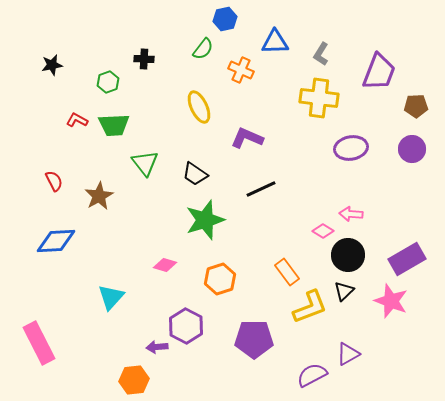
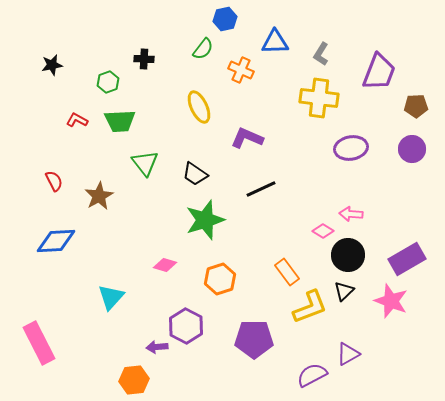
green trapezoid at (114, 125): moved 6 px right, 4 px up
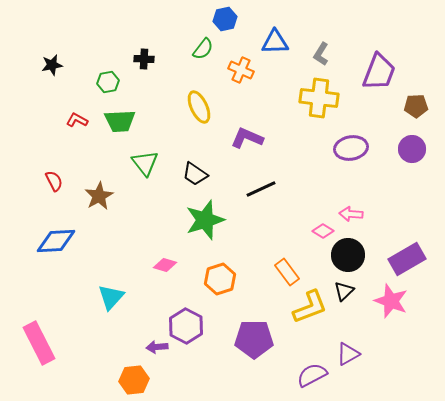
green hexagon at (108, 82): rotated 10 degrees clockwise
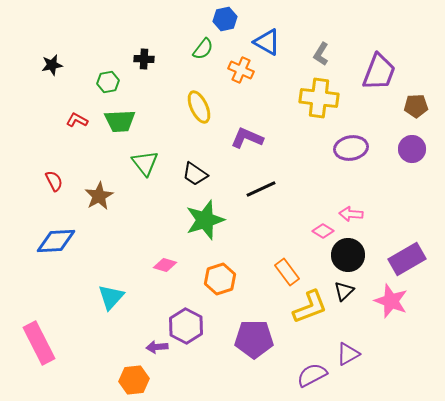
blue triangle at (275, 42): moved 8 px left; rotated 32 degrees clockwise
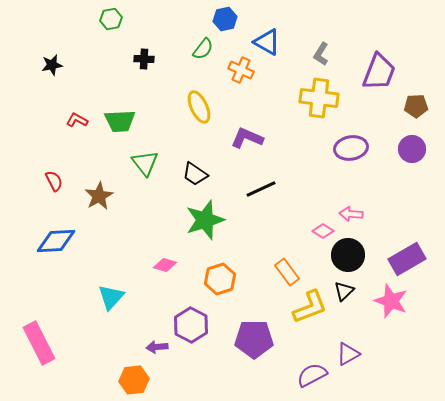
green hexagon at (108, 82): moved 3 px right, 63 px up
purple hexagon at (186, 326): moved 5 px right, 1 px up
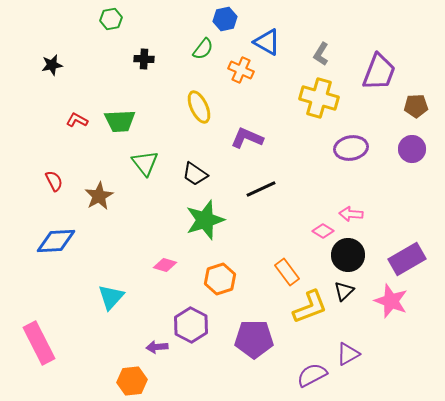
yellow cross at (319, 98): rotated 9 degrees clockwise
orange hexagon at (134, 380): moved 2 px left, 1 px down
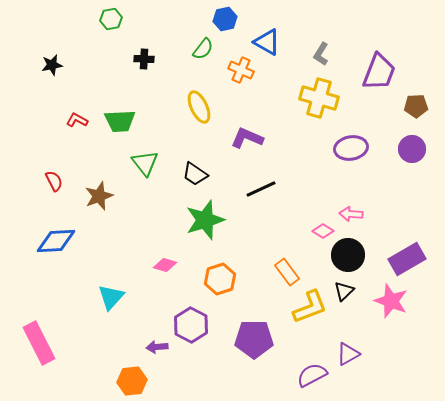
brown star at (99, 196): rotated 8 degrees clockwise
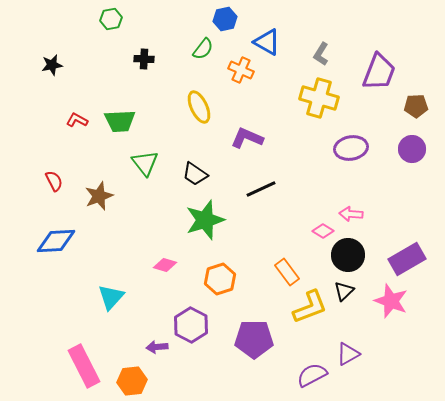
pink rectangle at (39, 343): moved 45 px right, 23 px down
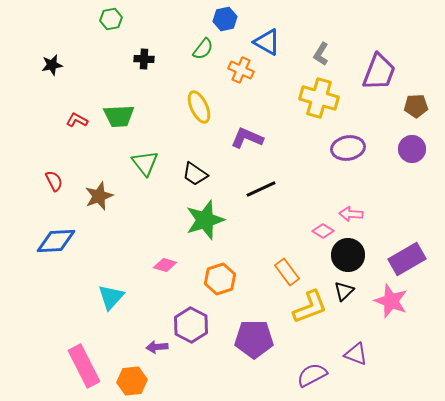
green trapezoid at (120, 121): moved 1 px left, 5 px up
purple ellipse at (351, 148): moved 3 px left
purple triangle at (348, 354): moved 8 px right; rotated 50 degrees clockwise
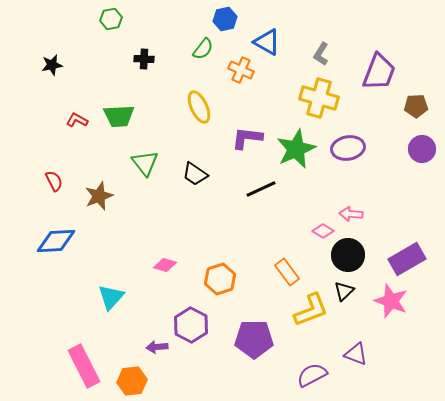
purple L-shape at (247, 138): rotated 16 degrees counterclockwise
purple circle at (412, 149): moved 10 px right
green star at (205, 220): moved 91 px right, 71 px up; rotated 6 degrees counterclockwise
yellow L-shape at (310, 307): moved 1 px right, 3 px down
